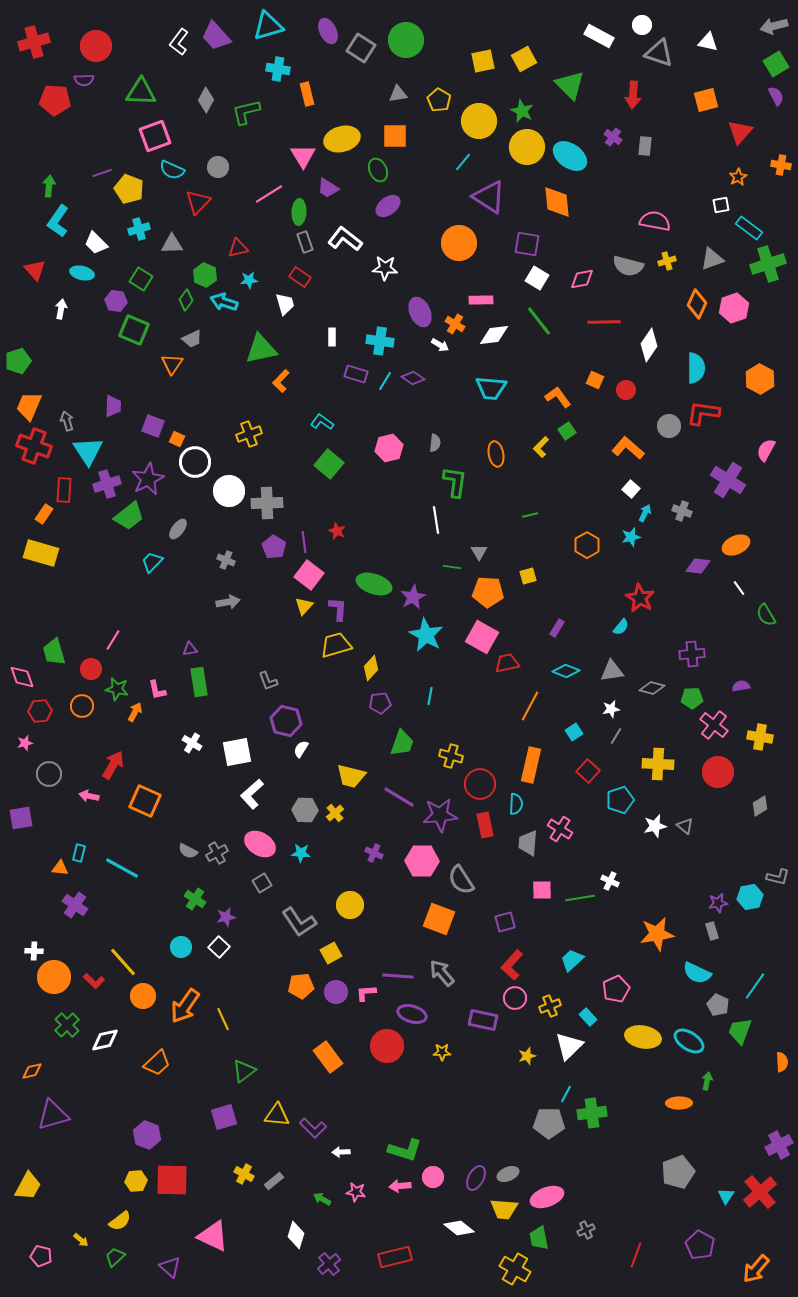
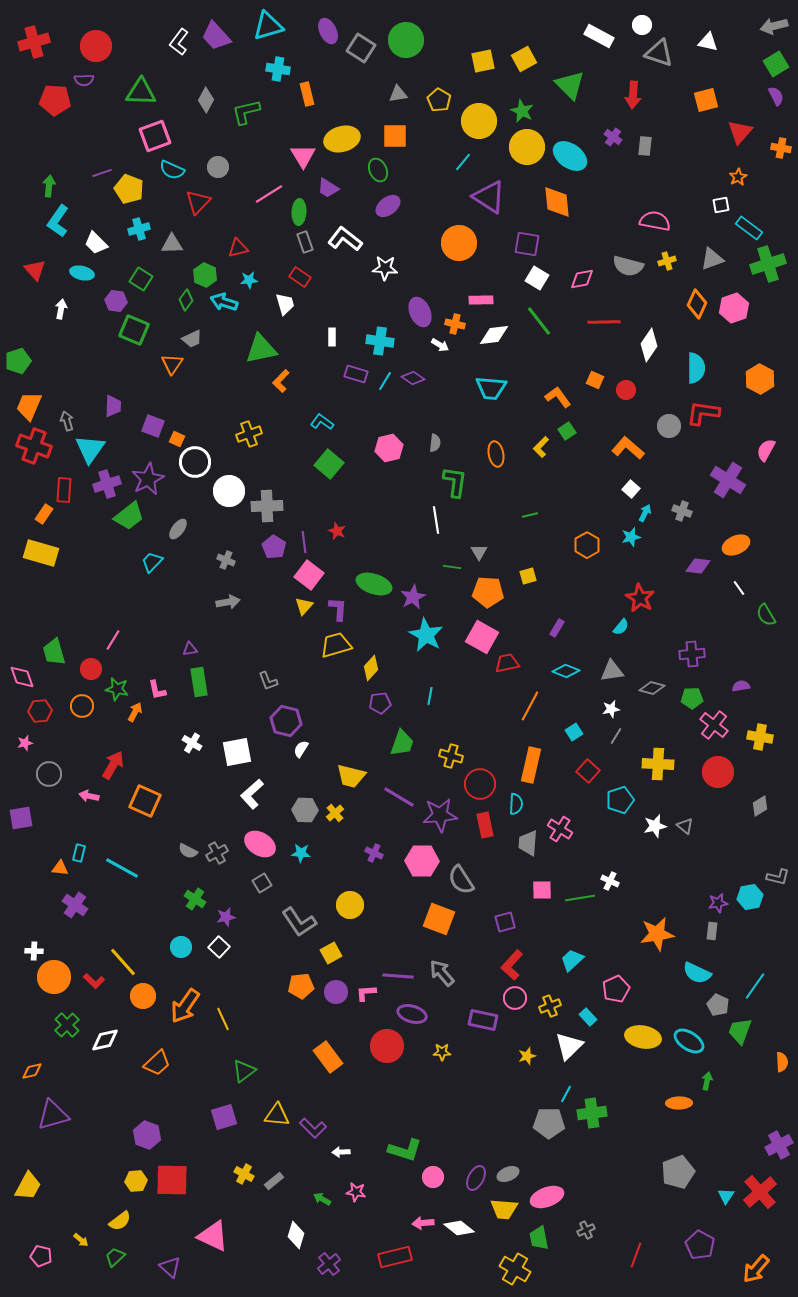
orange cross at (781, 165): moved 17 px up
orange cross at (455, 324): rotated 18 degrees counterclockwise
cyan triangle at (88, 451): moved 2 px right, 2 px up; rotated 8 degrees clockwise
gray cross at (267, 503): moved 3 px down
gray rectangle at (712, 931): rotated 24 degrees clockwise
pink arrow at (400, 1186): moved 23 px right, 37 px down
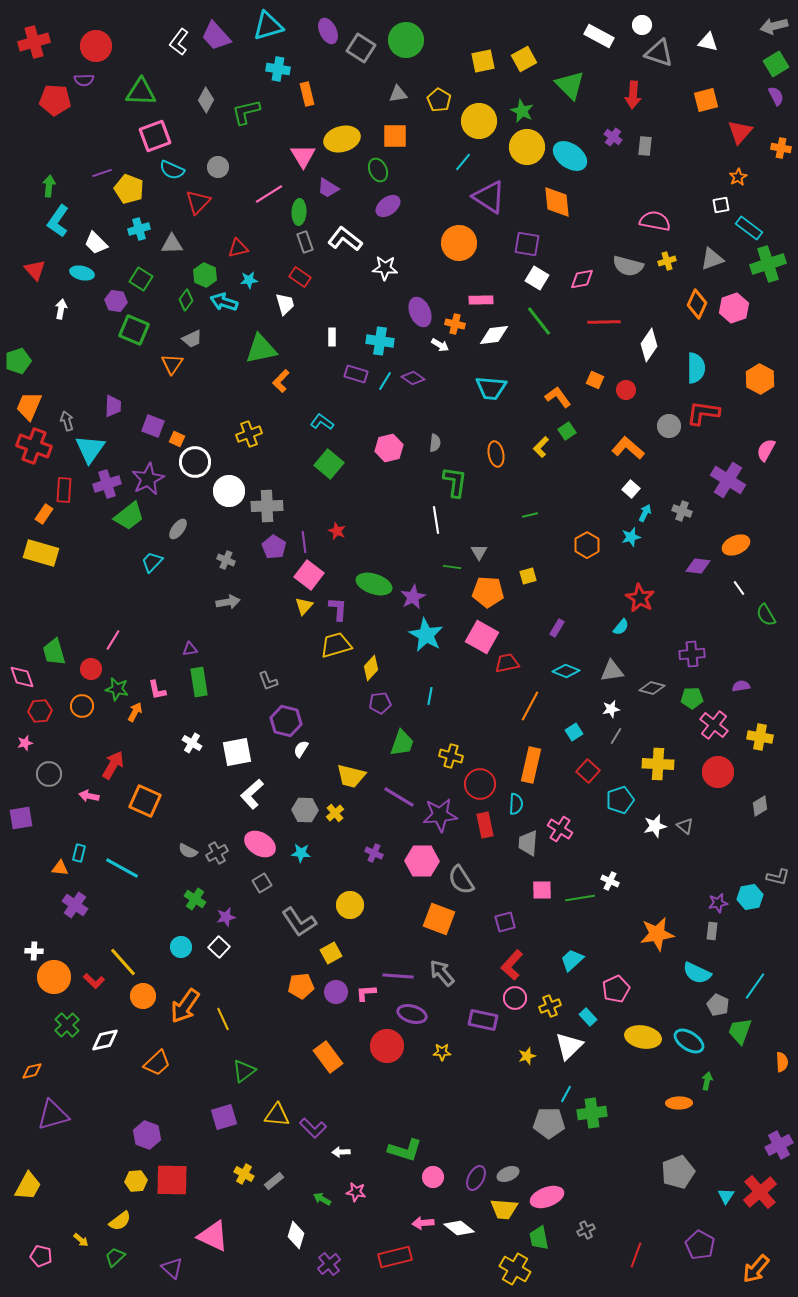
purple triangle at (170, 1267): moved 2 px right, 1 px down
